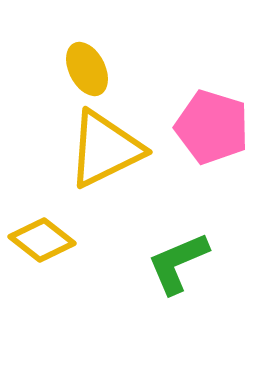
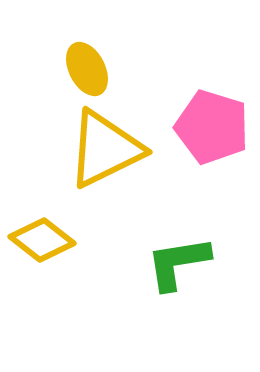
green L-shape: rotated 14 degrees clockwise
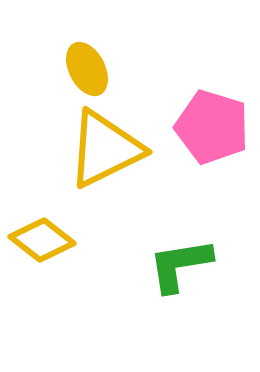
green L-shape: moved 2 px right, 2 px down
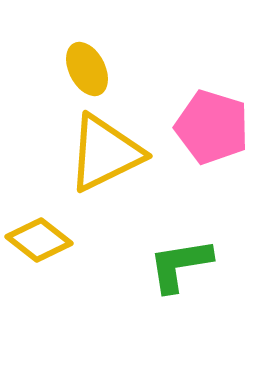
yellow triangle: moved 4 px down
yellow diamond: moved 3 px left
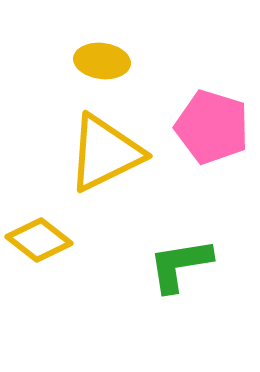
yellow ellipse: moved 15 px right, 8 px up; rotated 56 degrees counterclockwise
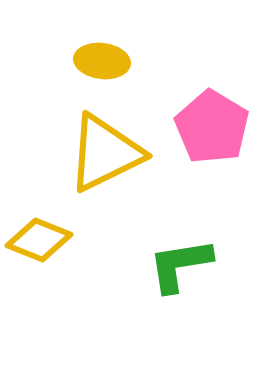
pink pentagon: rotated 14 degrees clockwise
yellow diamond: rotated 16 degrees counterclockwise
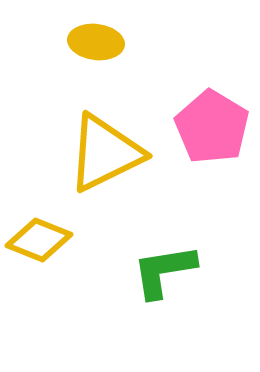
yellow ellipse: moved 6 px left, 19 px up
green L-shape: moved 16 px left, 6 px down
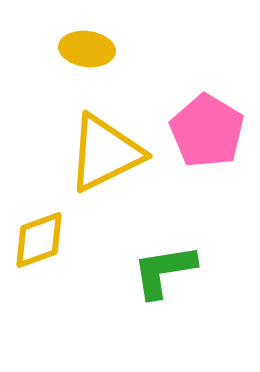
yellow ellipse: moved 9 px left, 7 px down
pink pentagon: moved 5 px left, 4 px down
yellow diamond: rotated 42 degrees counterclockwise
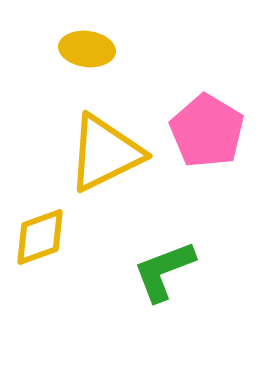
yellow diamond: moved 1 px right, 3 px up
green L-shape: rotated 12 degrees counterclockwise
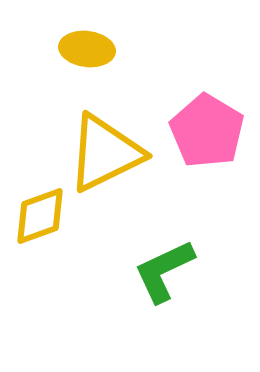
yellow diamond: moved 21 px up
green L-shape: rotated 4 degrees counterclockwise
